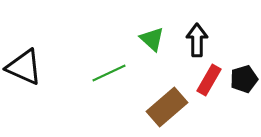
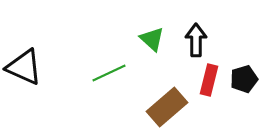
black arrow: moved 1 px left
red rectangle: rotated 16 degrees counterclockwise
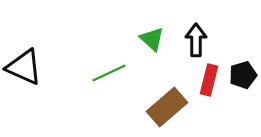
black pentagon: moved 1 px left, 4 px up
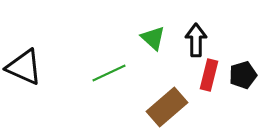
green triangle: moved 1 px right, 1 px up
red rectangle: moved 5 px up
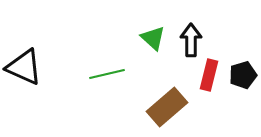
black arrow: moved 5 px left
green line: moved 2 px left, 1 px down; rotated 12 degrees clockwise
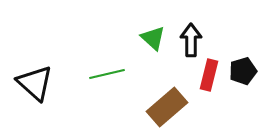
black triangle: moved 11 px right, 16 px down; rotated 18 degrees clockwise
black pentagon: moved 4 px up
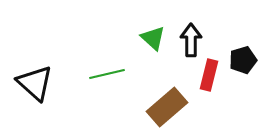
black pentagon: moved 11 px up
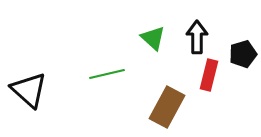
black arrow: moved 6 px right, 3 px up
black pentagon: moved 6 px up
black triangle: moved 6 px left, 7 px down
brown rectangle: rotated 21 degrees counterclockwise
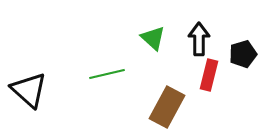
black arrow: moved 2 px right, 2 px down
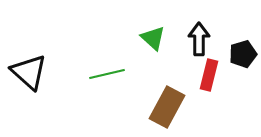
black triangle: moved 18 px up
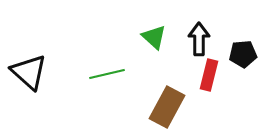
green triangle: moved 1 px right, 1 px up
black pentagon: rotated 12 degrees clockwise
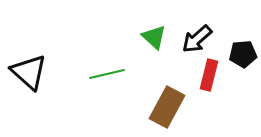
black arrow: moved 2 px left; rotated 132 degrees counterclockwise
